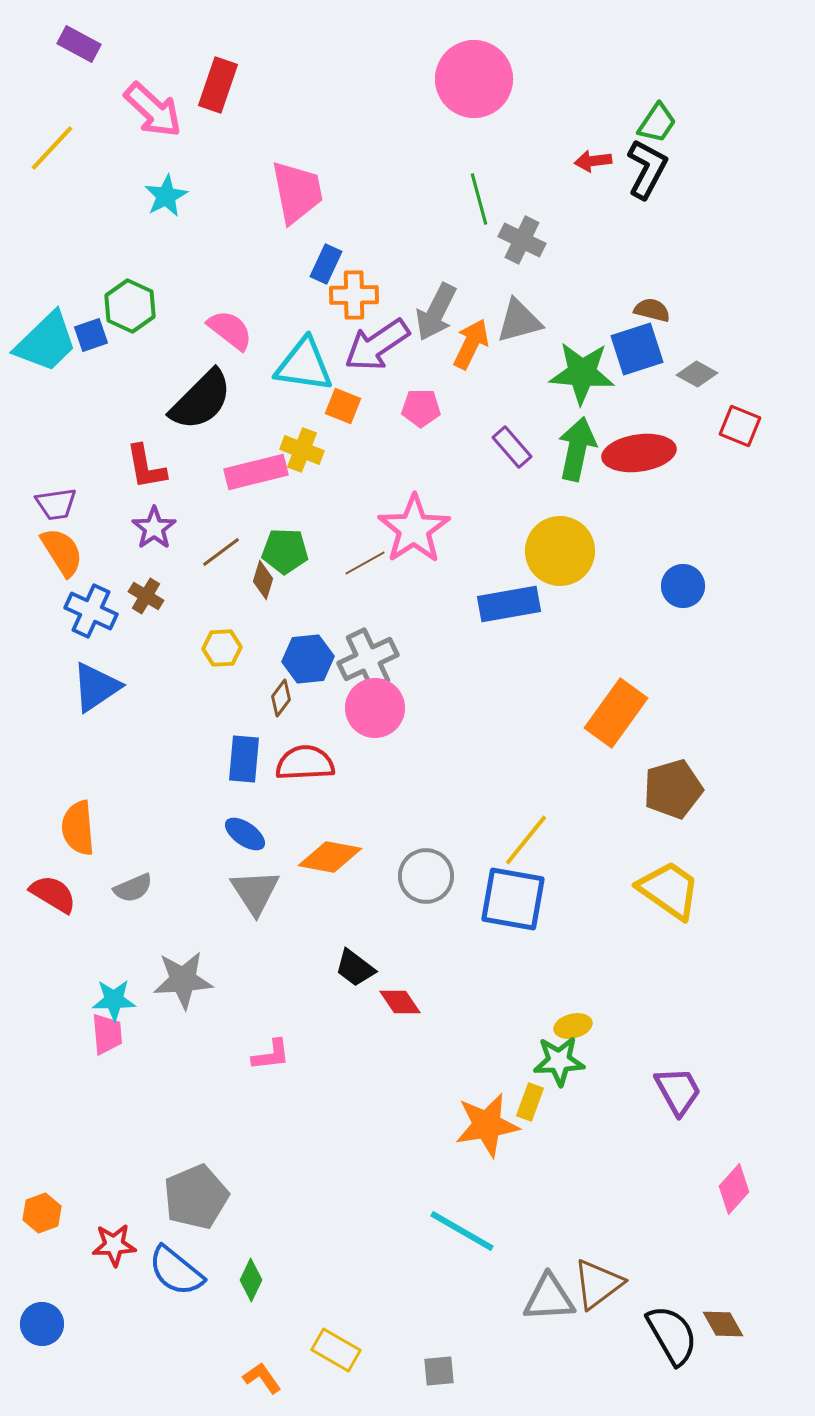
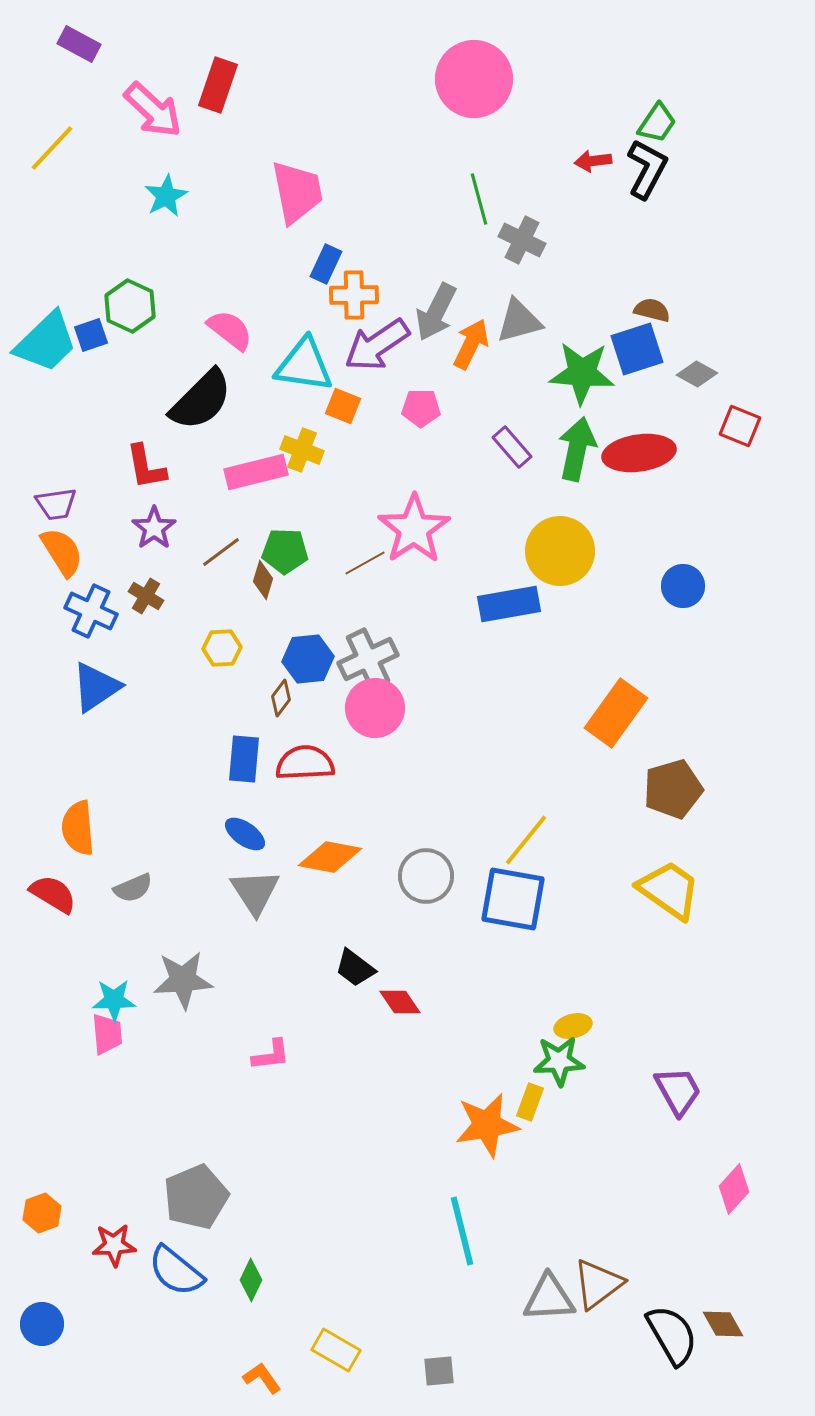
cyan line at (462, 1231): rotated 46 degrees clockwise
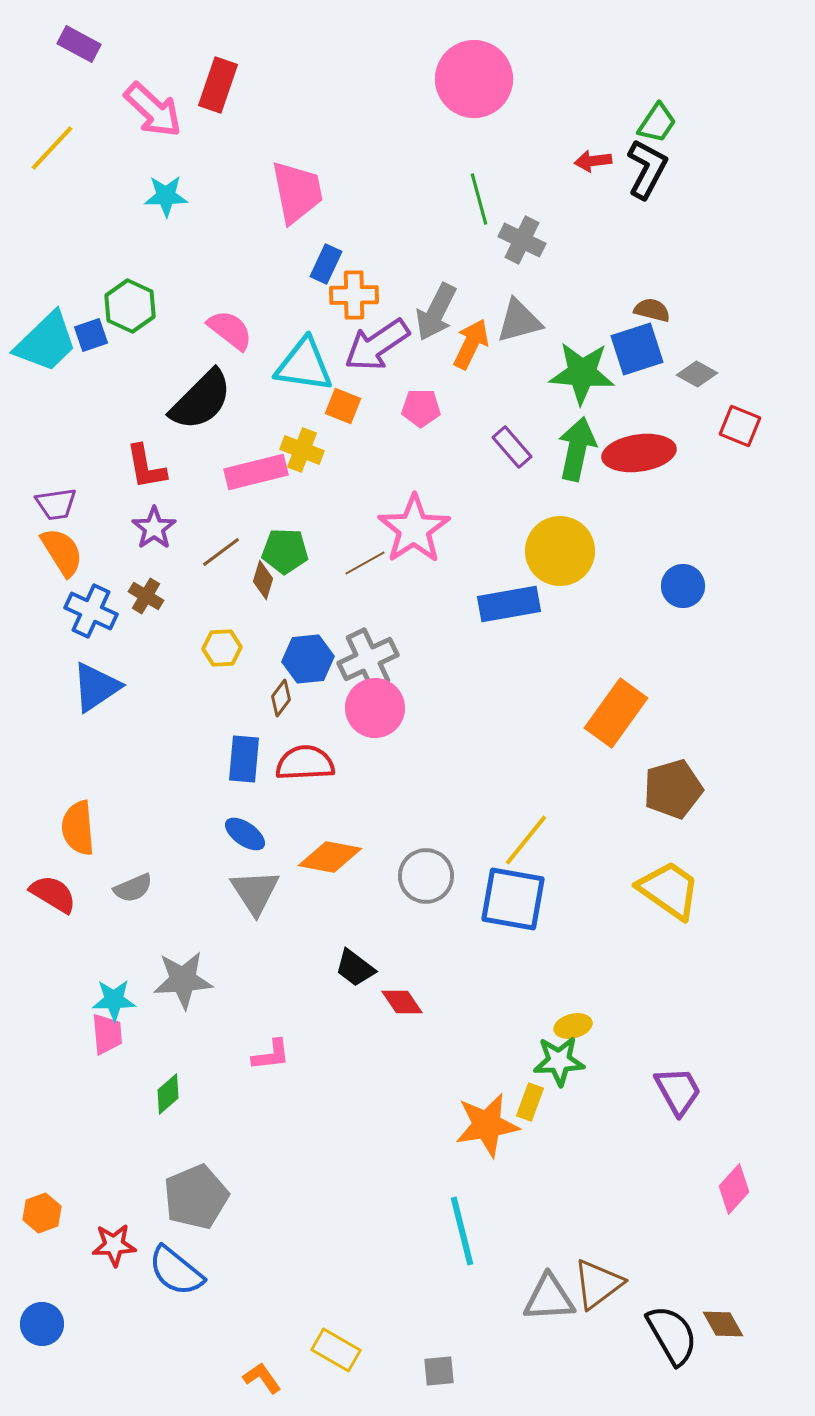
cyan star at (166, 196): rotated 27 degrees clockwise
red diamond at (400, 1002): moved 2 px right
green diamond at (251, 1280): moved 83 px left, 186 px up; rotated 24 degrees clockwise
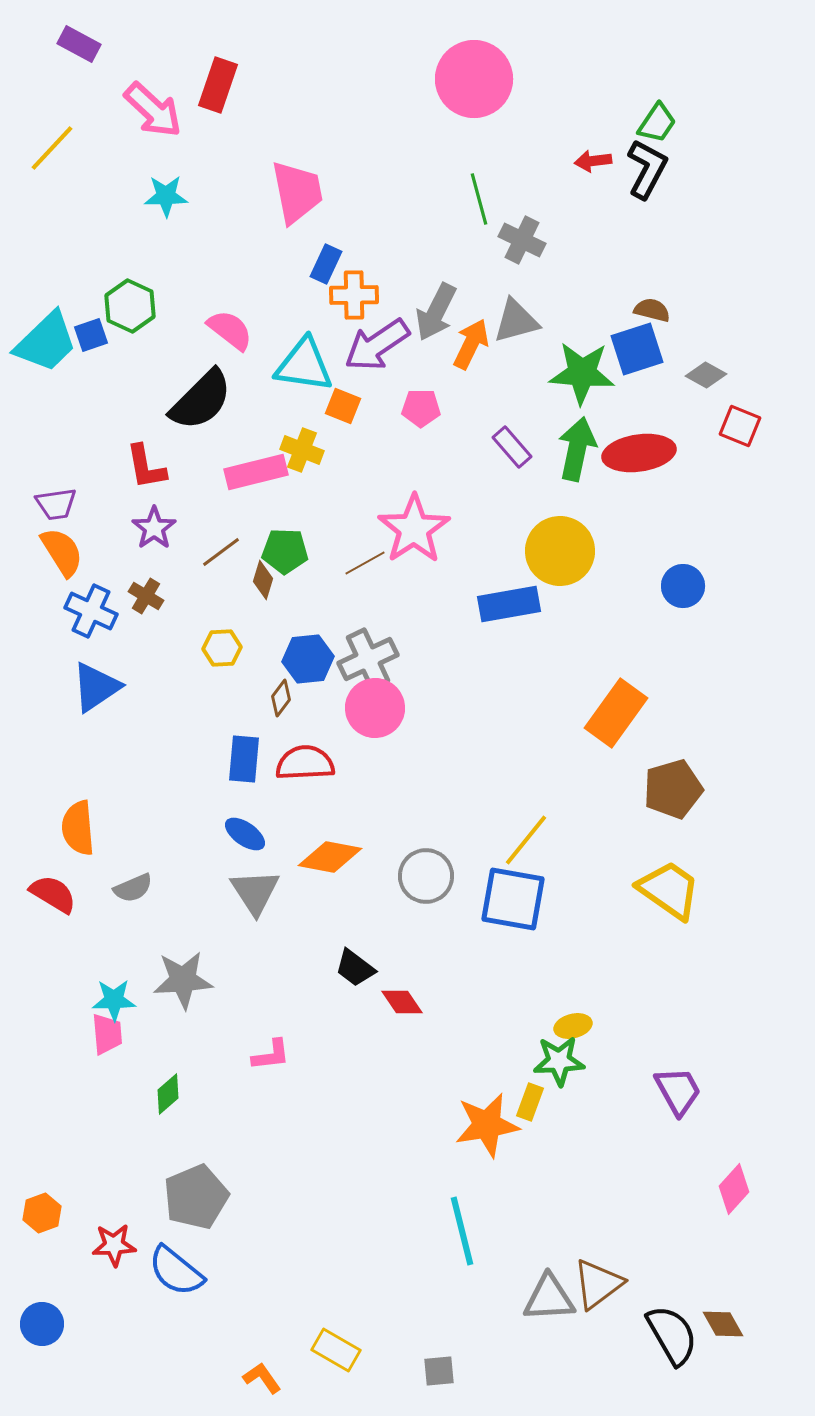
gray triangle at (519, 321): moved 3 px left
gray diamond at (697, 374): moved 9 px right, 1 px down
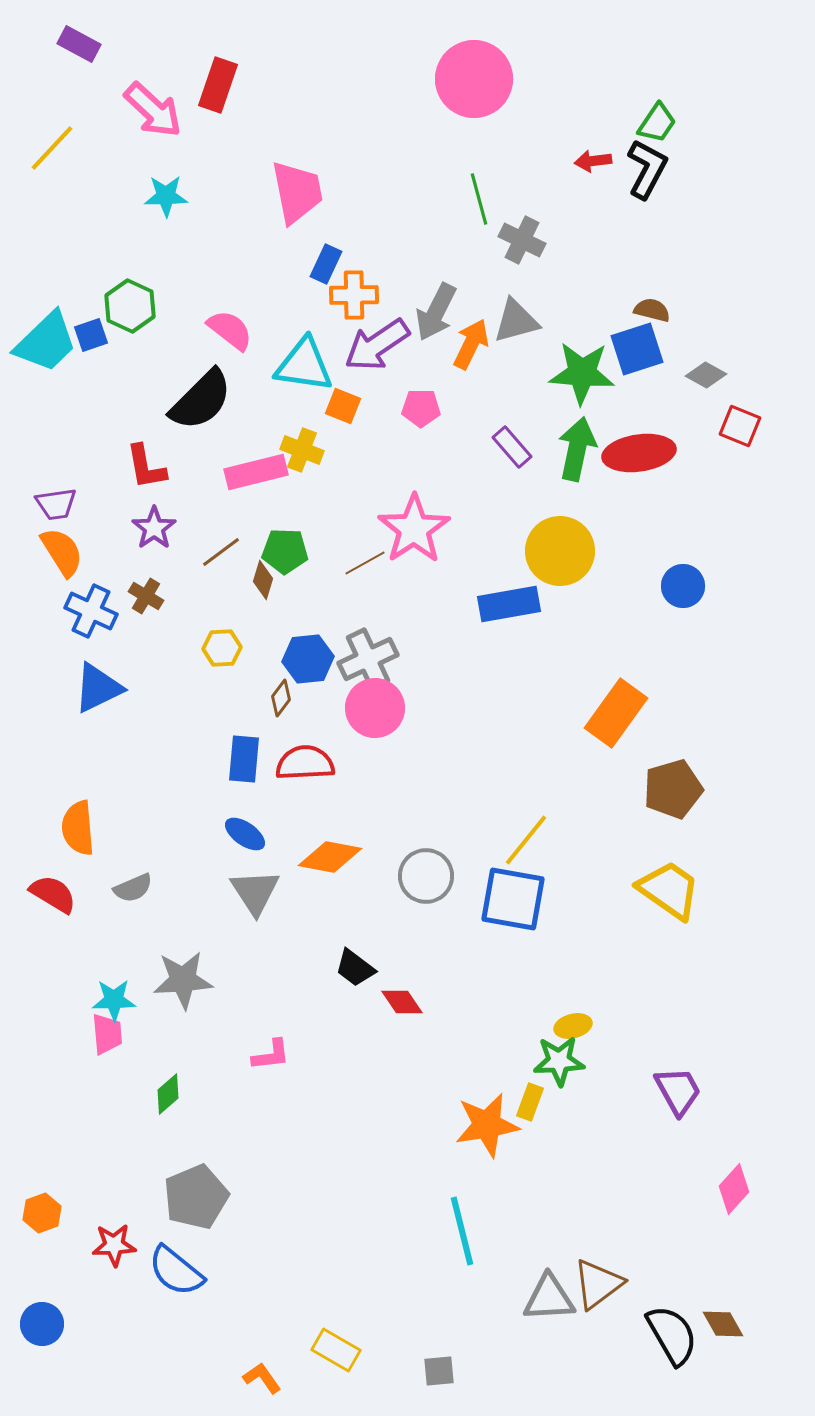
blue triangle at (96, 687): moved 2 px right, 1 px down; rotated 8 degrees clockwise
